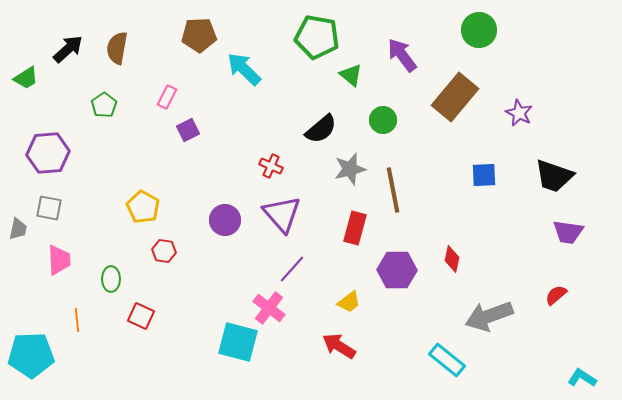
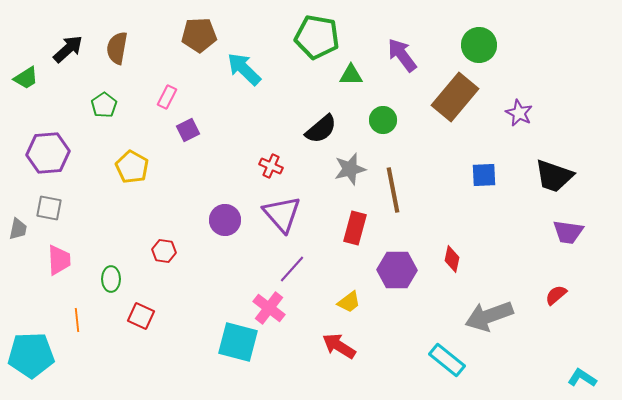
green circle at (479, 30): moved 15 px down
green triangle at (351, 75): rotated 40 degrees counterclockwise
yellow pentagon at (143, 207): moved 11 px left, 40 px up
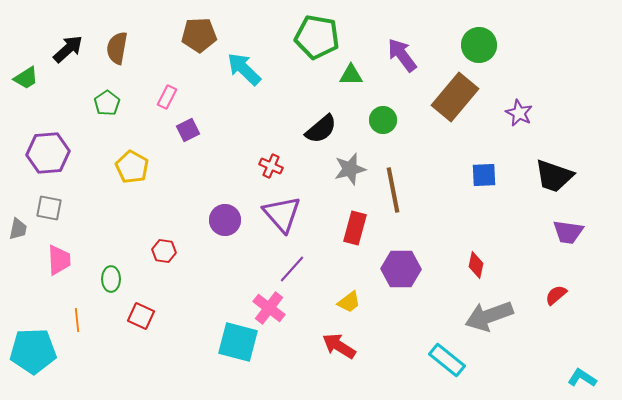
green pentagon at (104, 105): moved 3 px right, 2 px up
red diamond at (452, 259): moved 24 px right, 6 px down
purple hexagon at (397, 270): moved 4 px right, 1 px up
cyan pentagon at (31, 355): moved 2 px right, 4 px up
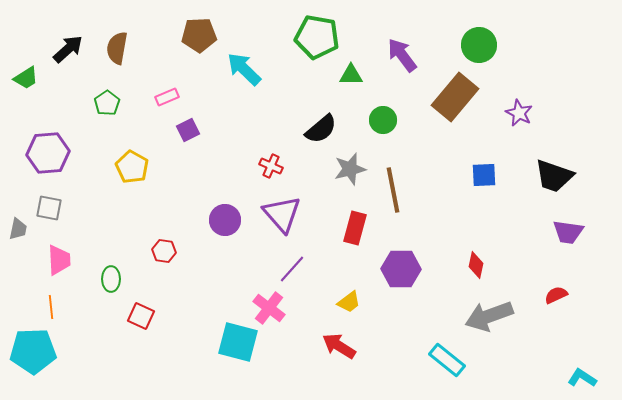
pink rectangle at (167, 97): rotated 40 degrees clockwise
red semicircle at (556, 295): rotated 15 degrees clockwise
orange line at (77, 320): moved 26 px left, 13 px up
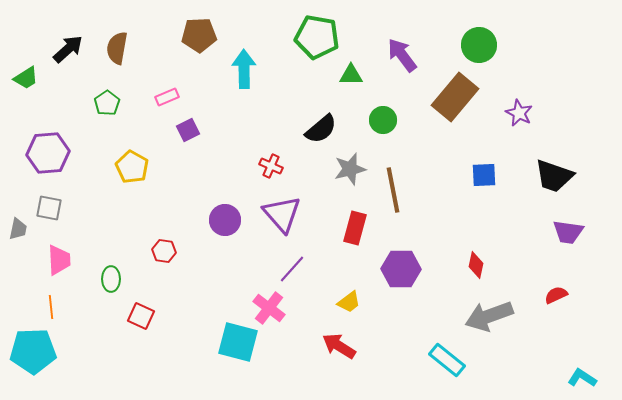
cyan arrow at (244, 69): rotated 45 degrees clockwise
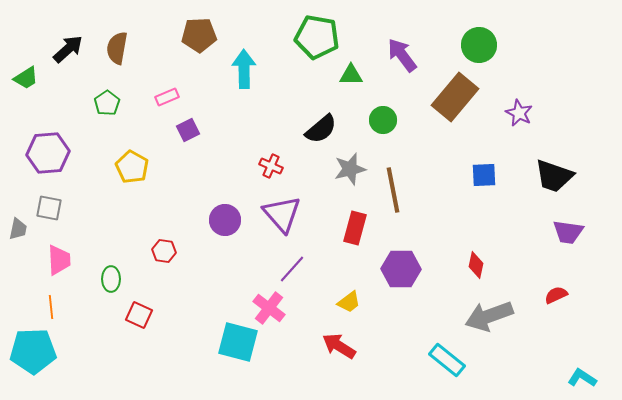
red square at (141, 316): moved 2 px left, 1 px up
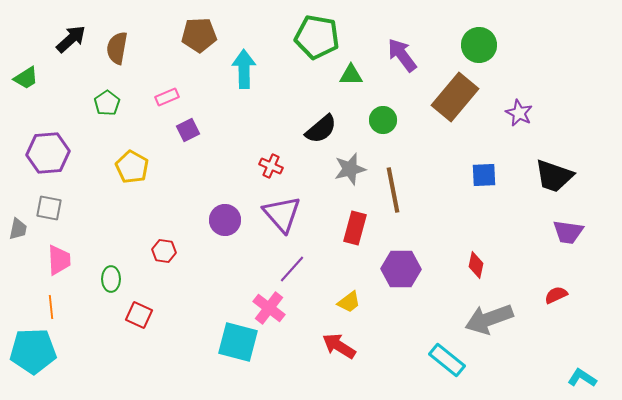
black arrow at (68, 49): moved 3 px right, 10 px up
gray arrow at (489, 316): moved 3 px down
